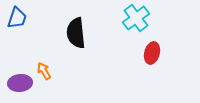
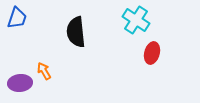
cyan cross: moved 2 px down; rotated 20 degrees counterclockwise
black semicircle: moved 1 px up
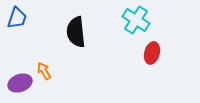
purple ellipse: rotated 15 degrees counterclockwise
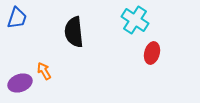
cyan cross: moved 1 px left
black semicircle: moved 2 px left
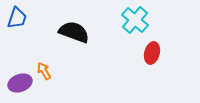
cyan cross: rotated 8 degrees clockwise
black semicircle: rotated 116 degrees clockwise
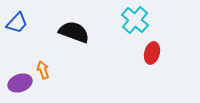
blue trapezoid: moved 5 px down; rotated 25 degrees clockwise
orange arrow: moved 1 px left, 1 px up; rotated 12 degrees clockwise
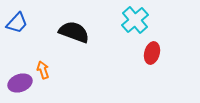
cyan cross: rotated 8 degrees clockwise
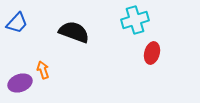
cyan cross: rotated 24 degrees clockwise
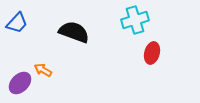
orange arrow: rotated 42 degrees counterclockwise
purple ellipse: rotated 25 degrees counterclockwise
